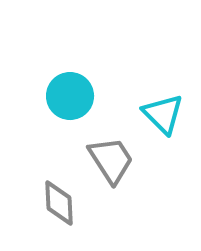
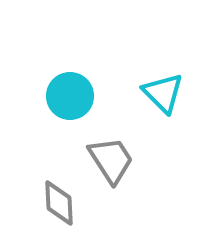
cyan triangle: moved 21 px up
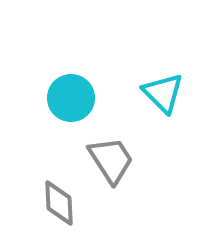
cyan circle: moved 1 px right, 2 px down
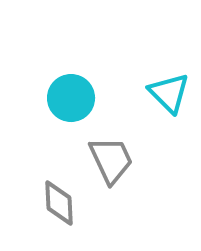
cyan triangle: moved 6 px right
gray trapezoid: rotated 8 degrees clockwise
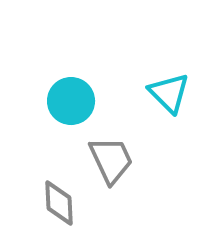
cyan circle: moved 3 px down
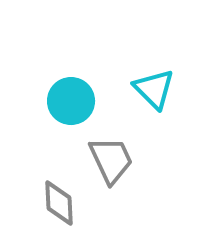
cyan triangle: moved 15 px left, 4 px up
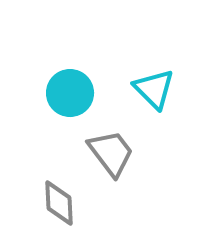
cyan circle: moved 1 px left, 8 px up
gray trapezoid: moved 7 px up; rotated 12 degrees counterclockwise
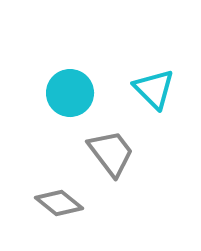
gray diamond: rotated 48 degrees counterclockwise
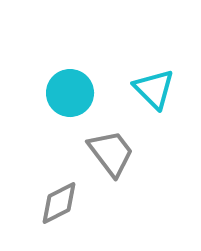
gray diamond: rotated 66 degrees counterclockwise
